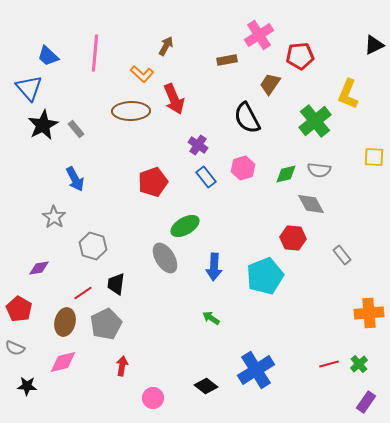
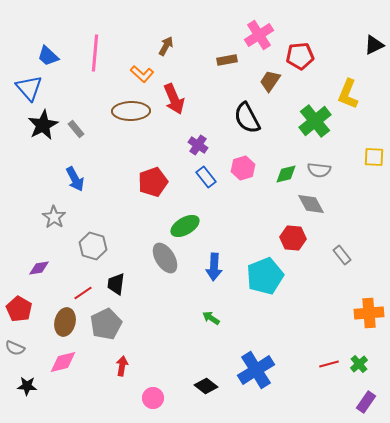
brown trapezoid at (270, 84): moved 3 px up
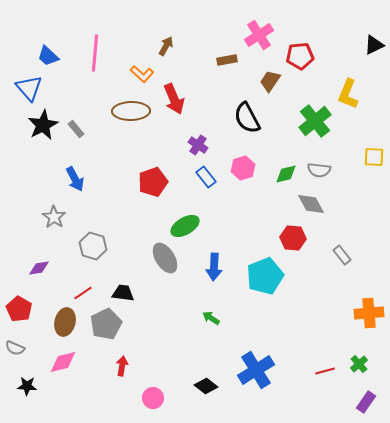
black trapezoid at (116, 284): moved 7 px right, 9 px down; rotated 90 degrees clockwise
red line at (329, 364): moved 4 px left, 7 px down
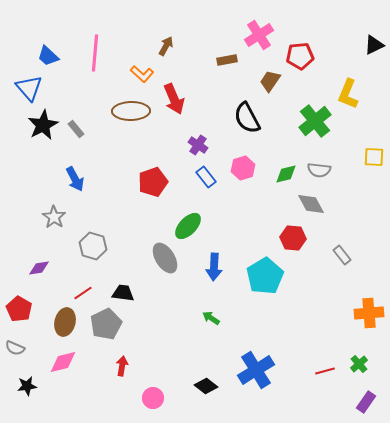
green ellipse at (185, 226): moved 3 px right; rotated 16 degrees counterclockwise
cyan pentagon at (265, 276): rotated 9 degrees counterclockwise
black star at (27, 386): rotated 12 degrees counterclockwise
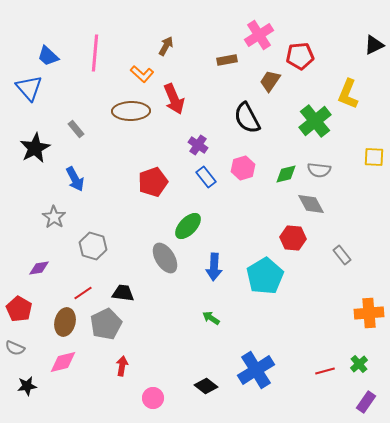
black star at (43, 125): moved 8 px left, 23 px down
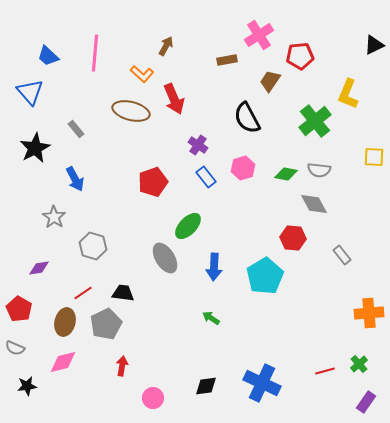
blue triangle at (29, 88): moved 1 px right, 4 px down
brown ellipse at (131, 111): rotated 15 degrees clockwise
green diamond at (286, 174): rotated 25 degrees clockwise
gray diamond at (311, 204): moved 3 px right
blue cross at (256, 370): moved 6 px right, 13 px down; rotated 33 degrees counterclockwise
black diamond at (206, 386): rotated 45 degrees counterclockwise
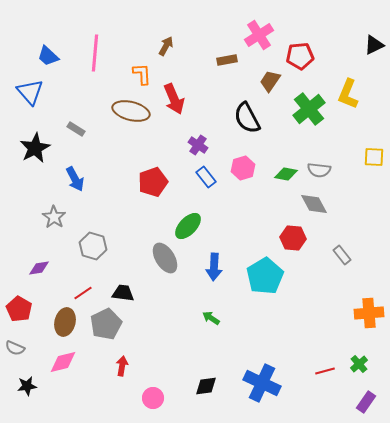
orange L-shape at (142, 74): rotated 135 degrees counterclockwise
green cross at (315, 121): moved 6 px left, 12 px up
gray rectangle at (76, 129): rotated 18 degrees counterclockwise
